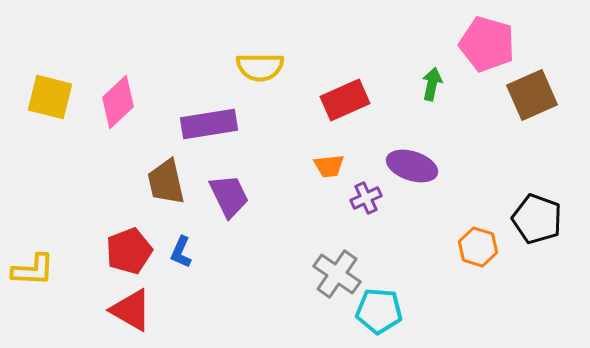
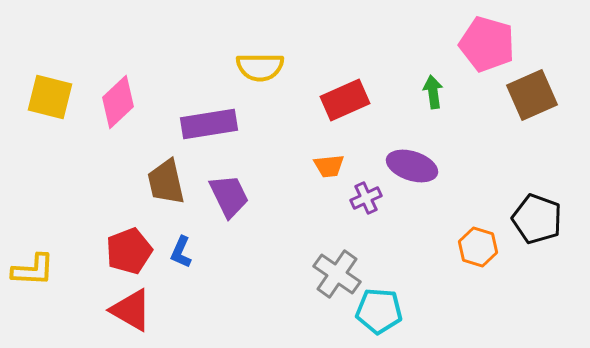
green arrow: moved 1 px right, 8 px down; rotated 20 degrees counterclockwise
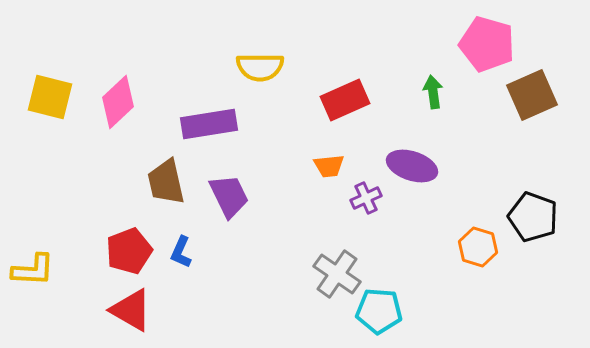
black pentagon: moved 4 px left, 2 px up
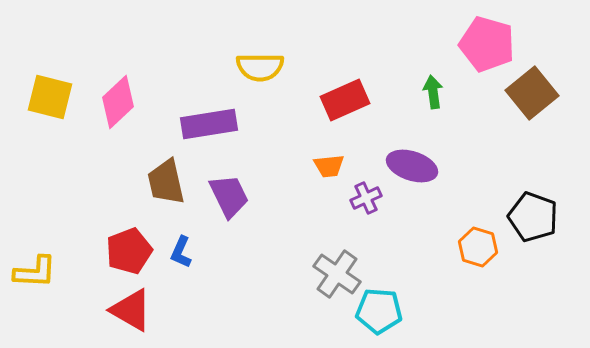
brown square: moved 2 px up; rotated 15 degrees counterclockwise
yellow L-shape: moved 2 px right, 2 px down
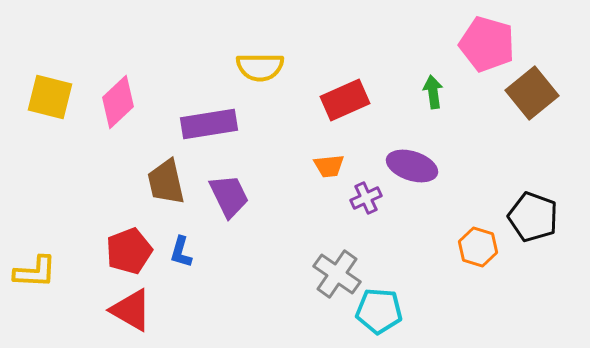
blue L-shape: rotated 8 degrees counterclockwise
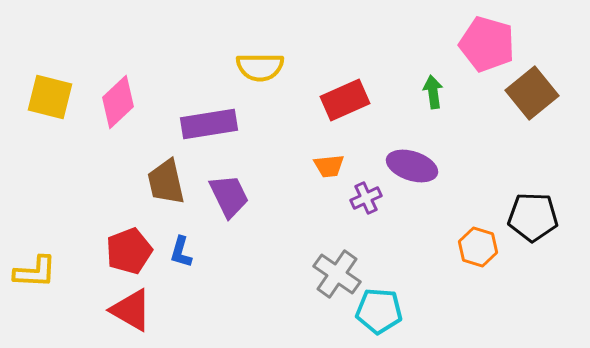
black pentagon: rotated 18 degrees counterclockwise
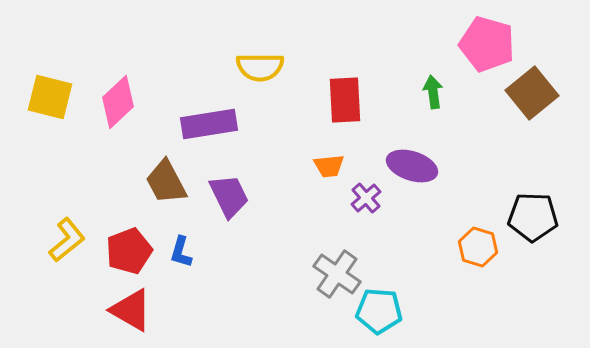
red rectangle: rotated 69 degrees counterclockwise
brown trapezoid: rotated 15 degrees counterclockwise
purple cross: rotated 16 degrees counterclockwise
yellow L-shape: moved 32 px right, 32 px up; rotated 42 degrees counterclockwise
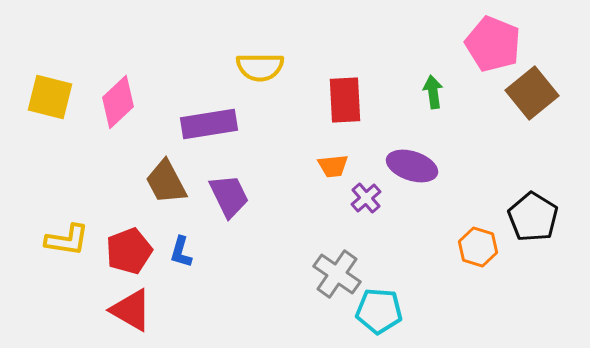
pink pentagon: moved 6 px right; rotated 6 degrees clockwise
orange trapezoid: moved 4 px right
black pentagon: rotated 30 degrees clockwise
yellow L-shape: rotated 48 degrees clockwise
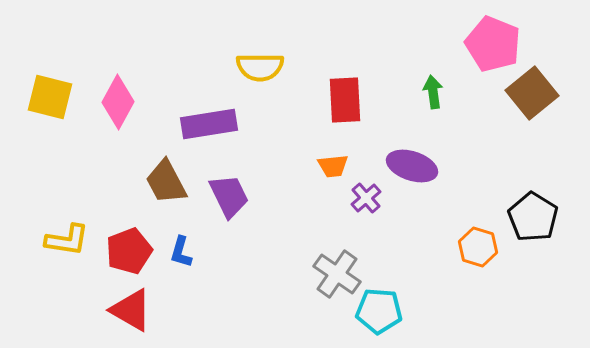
pink diamond: rotated 18 degrees counterclockwise
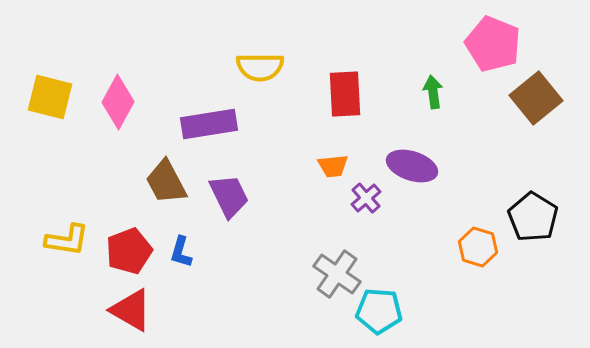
brown square: moved 4 px right, 5 px down
red rectangle: moved 6 px up
